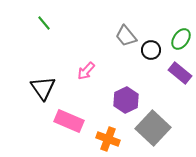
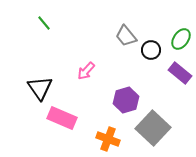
black triangle: moved 3 px left
purple hexagon: rotated 10 degrees clockwise
pink rectangle: moved 7 px left, 3 px up
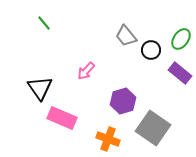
purple hexagon: moved 3 px left, 1 px down
gray square: rotated 8 degrees counterclockwise
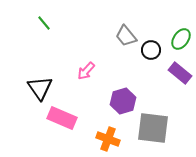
gray square: rotated 28 degrees counterclockwise
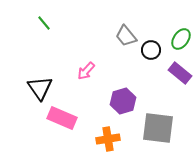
gray square: moved 5 px right
orange cross: rotated 30 degrees counterclockwise
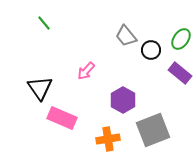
purple hexagon: moved 1 px up; rotated 15 degrees counterclockwise
gray square: moved 5 px left, 2 px down; rotated 28 degrees counterclockwise
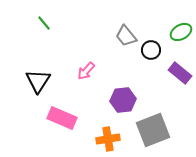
green ellipse: moved 7 px up; rotated 25 degrees clockwise
black triangle: moved 2 px left, 7 px up; rotated 8 degrees clockwise
purple hexagon: rotated 25 degrees clockwise
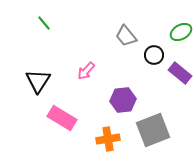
black circle: moved 3 px right, 5 px down
pink rectangle: rotated 8 degrees clockwise
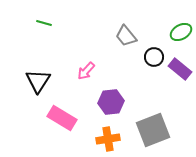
green line: rotated 35 degrees counterclockwise
black circle: moved 2 px down
purple rectangle: moved 4 px up
purple hexagon: moved 12 px left, 2 px down
